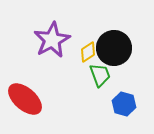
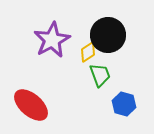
black circle: moved 6 px left, 13 px up
red ellipse: moved 6 px right, 6 px down
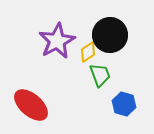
black circle: moved 2 px right
purple star: moved 5 px right, 1 px down
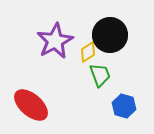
purple star: moved 2 px left
blue hexagon: moved 2 px down
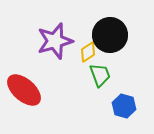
purple star: rotated 12 degrees clockwise
red ellipse: moved 7 px left, 15 px up
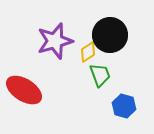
red ellipse: rotated 9 degrees counterclockwise
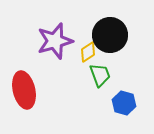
red ellipse: rotated 45 degrees clockwise
blue hexagon: moved 3 px up
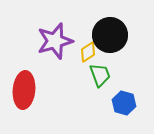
red ellipse: rotated 18 degrees clockwise
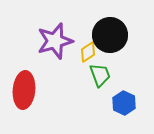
blue hexagon: rotated 10 degrees clockwise
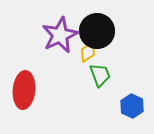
black circle: moved 13 px left, 4 px up
purple star: moved 5 px right, 6 px up; rotated 9 degrees counterclockwise
blue hexagon: moved 8 px right, 3 px down
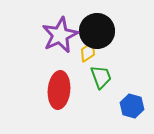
green trapezoid: moved 1 px right, 2 px down
red ellipse: moved 35 px right
blue hexagon: rotated 10 degrees counterclockwise
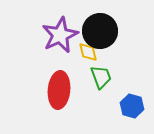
black circle: moved 3 px right
yellow diamond: rotated 70 degrees counterclockwise
